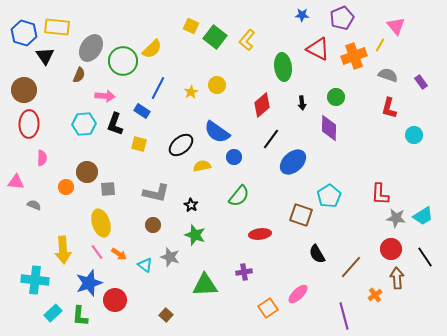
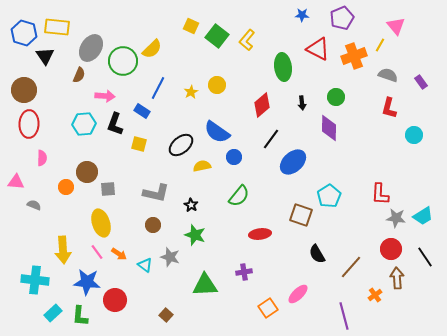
green square at (215, 37): moved 2 px right, 1 px up
blue star at (89, 283): moved 2 px left, 1 px up; rotated 24 degrees clockwise
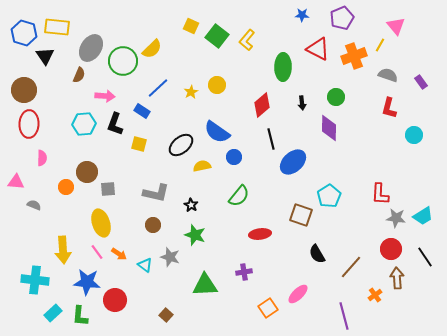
green ellipse at (283, 67): rotated 8 degrees clockwise
blue line at (158, 88): rotated 20 degrees clockwise
black line at (271, 139): rotated 50 degrees counterclockwise
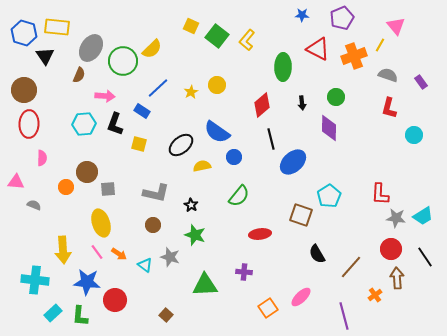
purple cross at (244, 272): rotated 14 degrees clockwise
pink ellipse at (298, 294): moved 3 px right, 3 px down
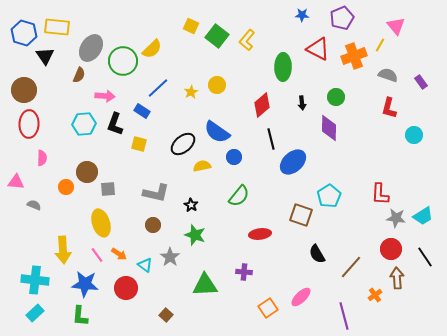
black ellipse at (181, 145): moved 2 px right, 1 px up
pink line at (97, 252): moved 3 px down
gray star at (170, 257): rotated 18 degrees clockwise
blue star at (87, 282): moved 2 px left, 2 px down
red circle at (115, 300): moved 11 px right, 12 px up
cyan rectangle at (53, 313): moved 18 px left
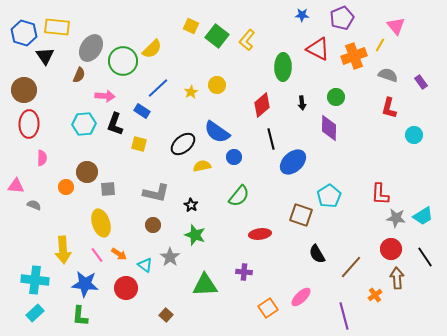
pink triangle at (16, 182): moved 4 px down
